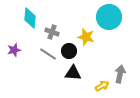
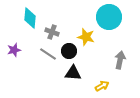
gray arrow: moved 14 px up
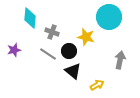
black triangle: moved 2 px up; rotated 36 degrees clockwise
yellow arrow: moved 5 px left, 1 px up
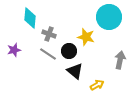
gray cross: moved 3 px left, 2 px down
black triangle: moved 2 px right
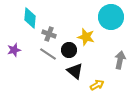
cyan circle: moved 2 px right
black circle: moved 1 px up
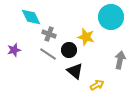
cyan diamond: moved 1 px right, 1 px up; rotated 30 degrees counterclockwise
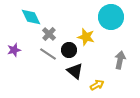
gray cross: rotated 24 degrees clockwise
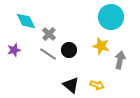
cyan diamond: moved 5 px left, 4 px down
yellow star: moved 15 px right, 9 px down
black triangle: moved 4 px left, 14 px down
yellow arrow: rotated 48 degrees clockwise
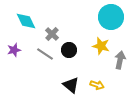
gray cross: moved 3 px right
gray line: moved 3 px left
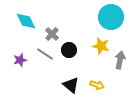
purple star: moved 6 px right, 10 px down
